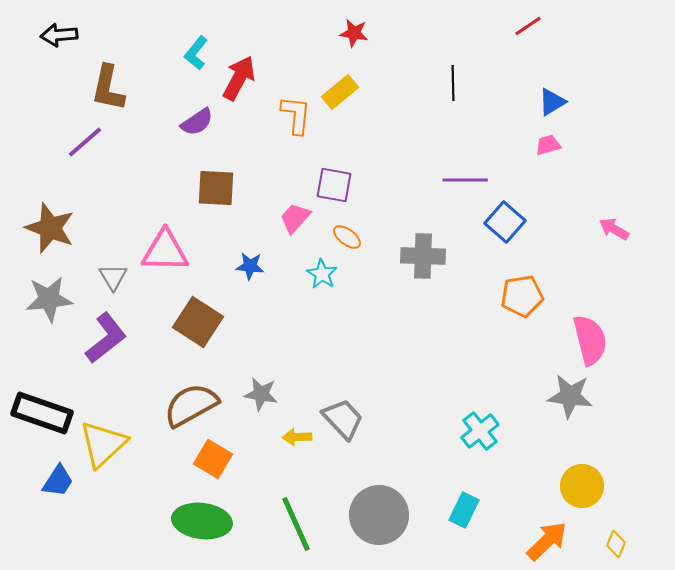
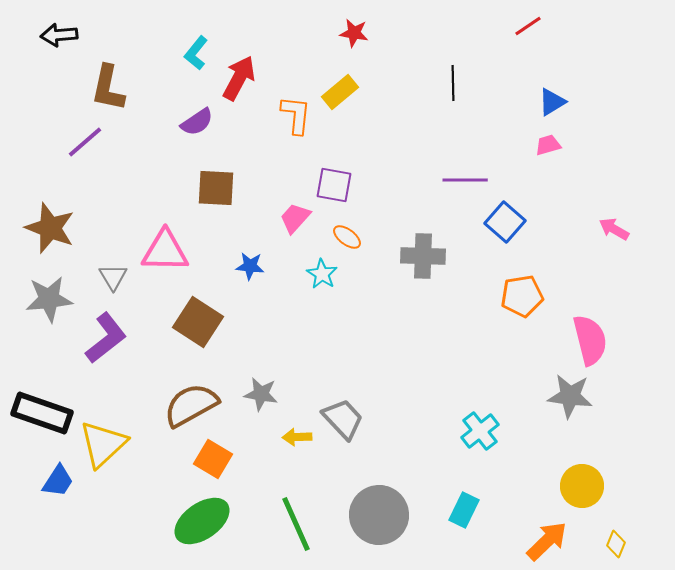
green ellipse at (202, 521): rotated 42 degrees counterclockwise
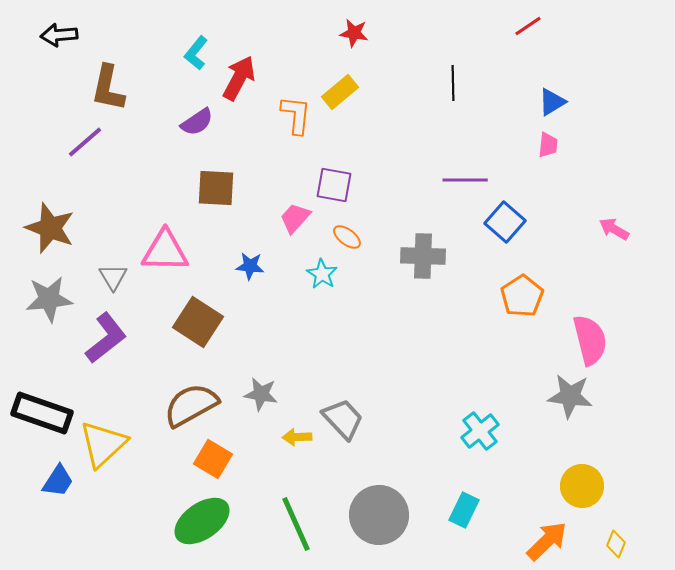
pink trapezoid at (548, 145): rotated 112 degrees clockwise
orange pentagon at (522, 296): rotated 24 degrees counterclockwise
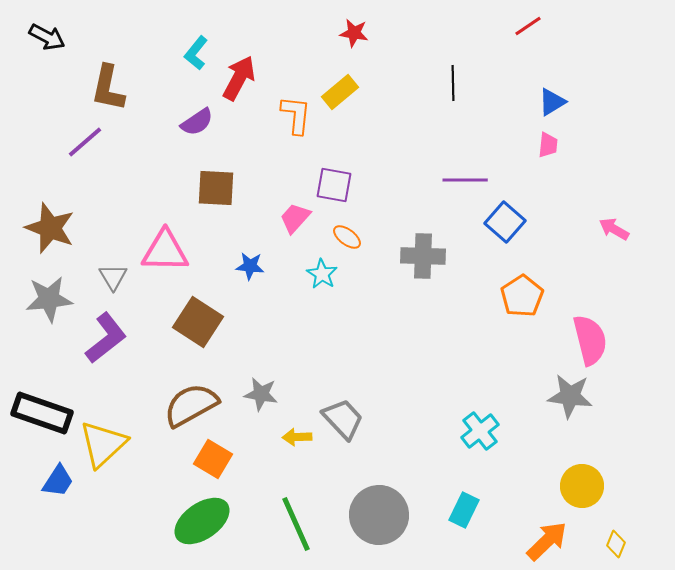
black arrow at (59, 35): moved 12 px left, 2 px down; rotated 147 degrees counterclockwise
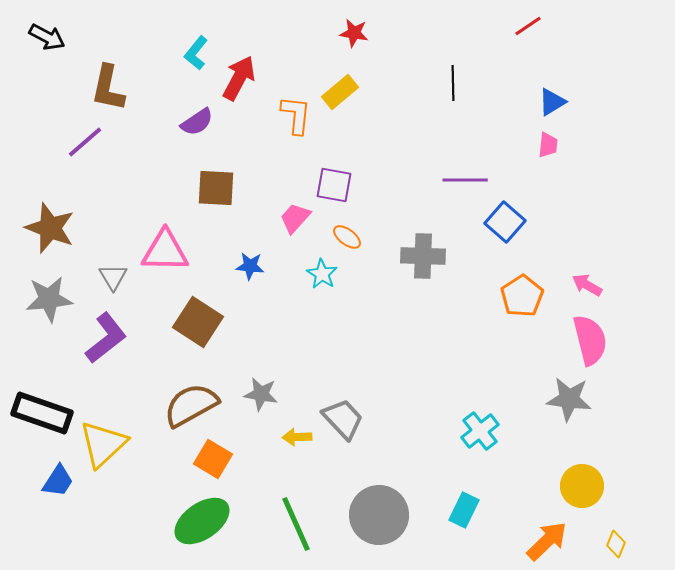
pink arrow at (614, 229): moved 27 px left, 56 px down
gray star at (570, 396): moved 1 px left, 3 px down
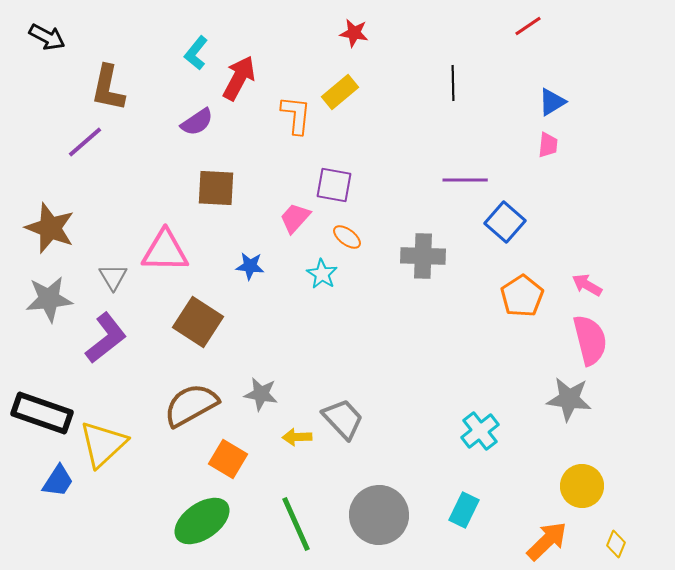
orange square at (213, 459): moved 15 px right
